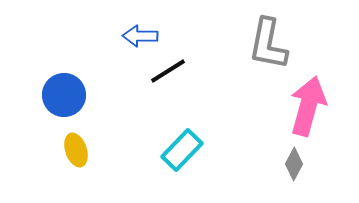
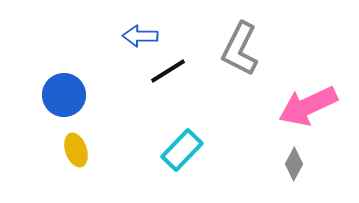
gray L-shape: moved 28 px left, 5 px down; rotated 16 degrees clockwise
pink arrow: rotated 130 degrees counterclockwise
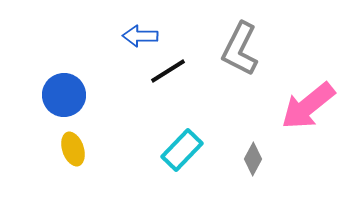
pink arrow: rotated 14 degrees counterclockwise
yellow ellipse: moved 3 px left, 1 px up
gray diamond: moved 41 px left, 5 px up
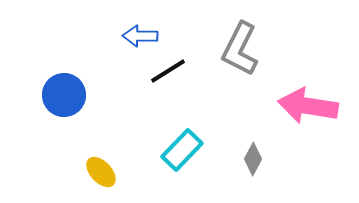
pink arrow: rotated 48 degrees clockwise
yellow ellipse: moved 28 px right, 23 px down; rotated 24 degrees counterclockwise
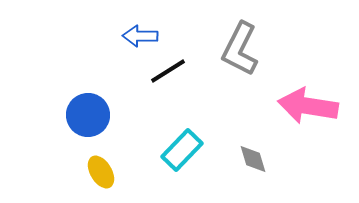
blue circle: moved 24 px right, 20 px down
gray diamond: rotated 44 degrees counterclockwise
yellow ellipse: rotated 12 degrees clockwise
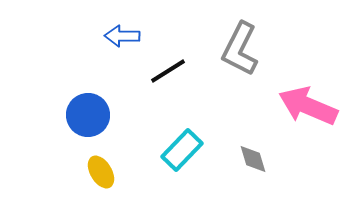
blue arrow: moved 18 px left
pink arrow: rotated 14 degrees clockwise
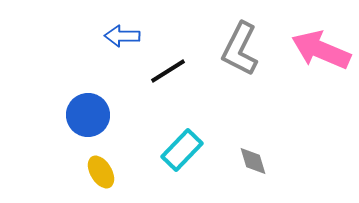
pink arrow: moved 13 px right, 56 px up
gray diamond: moved 2 px down
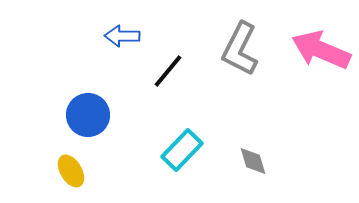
black line: rotated 18 degrees counterclockwise
yellow ellipse: moved 30 px left, 1 px up
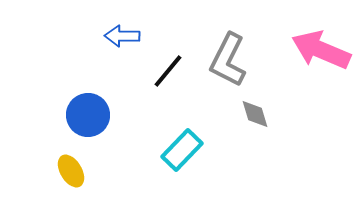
gray L-shape: moved 12 px left, 11 px down
gray diamond: moved 2 px right, 47 px up
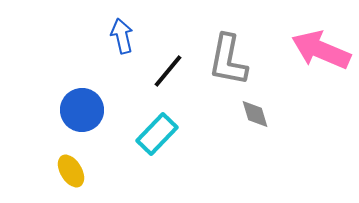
blue arrow: rotated 76 degrees clockwise
gray L-shape: rotated 16 degrees counterclockwise
blue circle: moved 6 px left, 5 px up
cyan rectangle: moved 25 px left, 16 px up
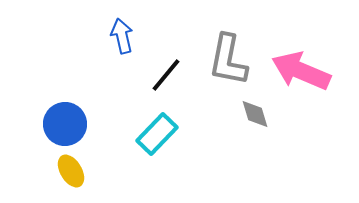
pink arrow: moved 20 px left, 21 px down
black line: moved 2 px left, 4 px down
blue circle: moved 17 px left, 14 px down
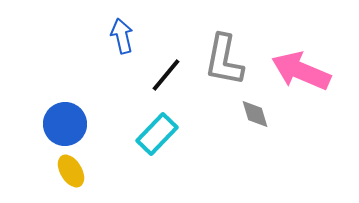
gray L-shape: moved 4 px left
